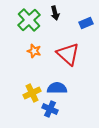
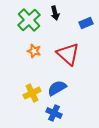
blue semicircle: rotated 30 degrees counterclockwise
blue cross: moved 4 px right, 4 px down
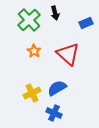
orange star: rotated 16 degrees clockwise
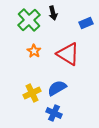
black arrow: moved 2 px left
red triangle: rotated 10 degrees counterclockwise
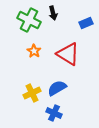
green cross: rotated 20 degrees counterclockwise
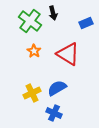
green cross: moved 1 px right, 1 px down; rotated 10 degrees clockwise
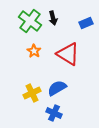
black arrow: moved 5 px down
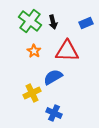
black arrow: moved 4 px down
red triangle: moved 1 px left, 3 px up; rotated 30 degrees counterclockwise
blue semicircle: moved 4 px left, 11 px up
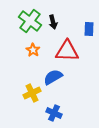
blue rectangle: moved 3 px right, 6 px down; rotated 64 degrees counterclockwise
orange star: moved 1 px left, 1 px up
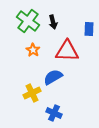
green cross: moved 2 px left
